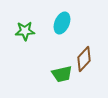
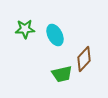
cyan ellipse: moved 7 px left, 12 px down; rotated 50 degrees counterclockwise
green star: moved 2 px up
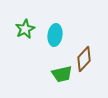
green star: rotated 24 degrees counterclockwise
cyan ellipse: rotated 35 degrees clockwise
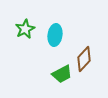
green trapezoid: rotated 15 degrees counterclockwise
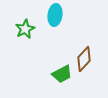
cyan ellipse: moved 20 px up
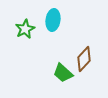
cyan ellipse: moved 2 px left, 5 px down
green trapezoid: moved 1 px right, 1 px up; rotated 70 degrees clockwise
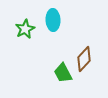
cyan ellipse: rotated 10 degrees counterclockwise
green trapezoid: rotated 20 degrees clockwise
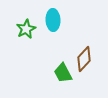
green star: moved 1 px right
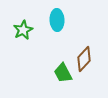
cyan ellipse: moved 4 px right
green star: moved 3 px left, 1 px down
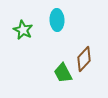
green star: rotated 18 degrees counterclockwise
